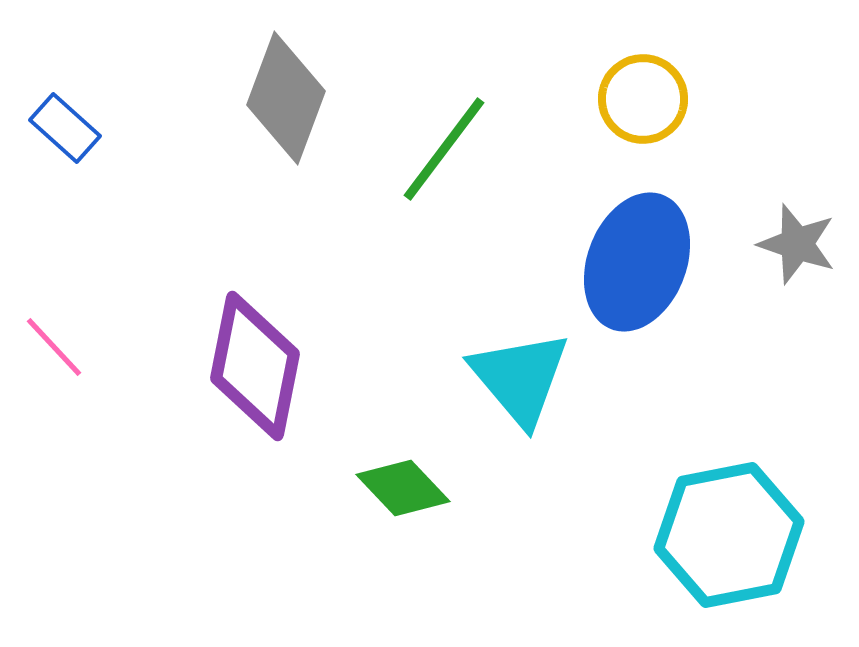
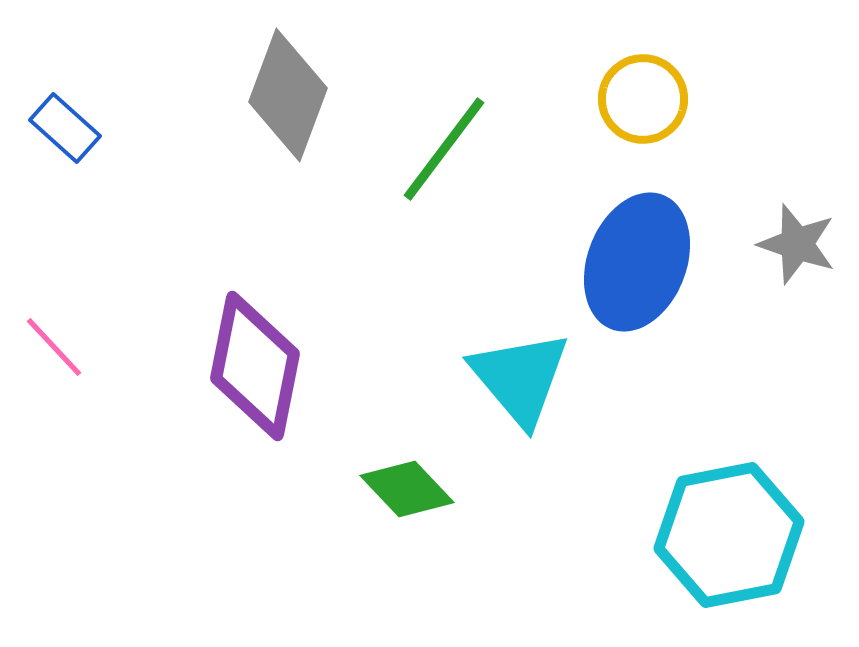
gray diamond: moved 2 px right, 3 px up
green diamond: moved 4 px right, 1 px down
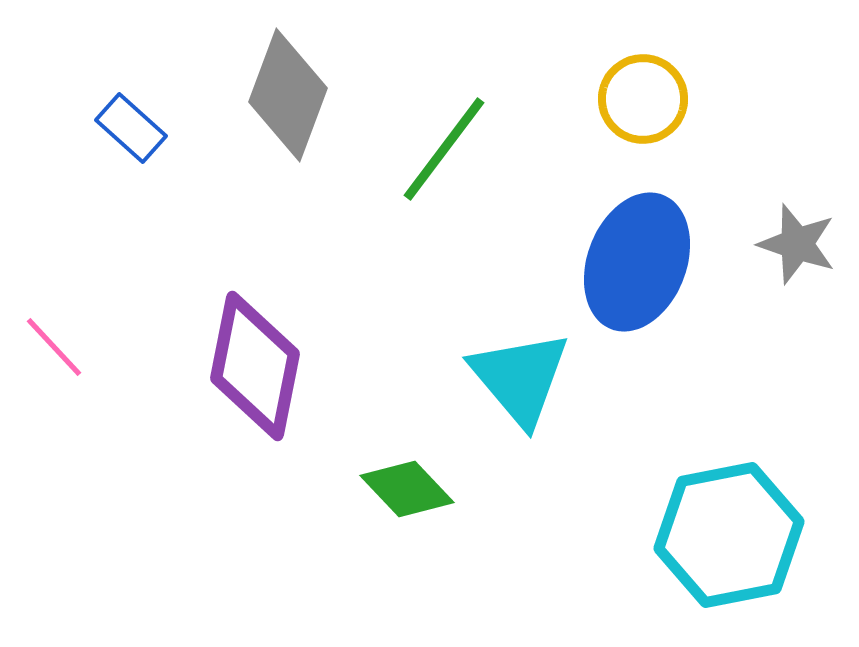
blue rectangle: moved 66 px right
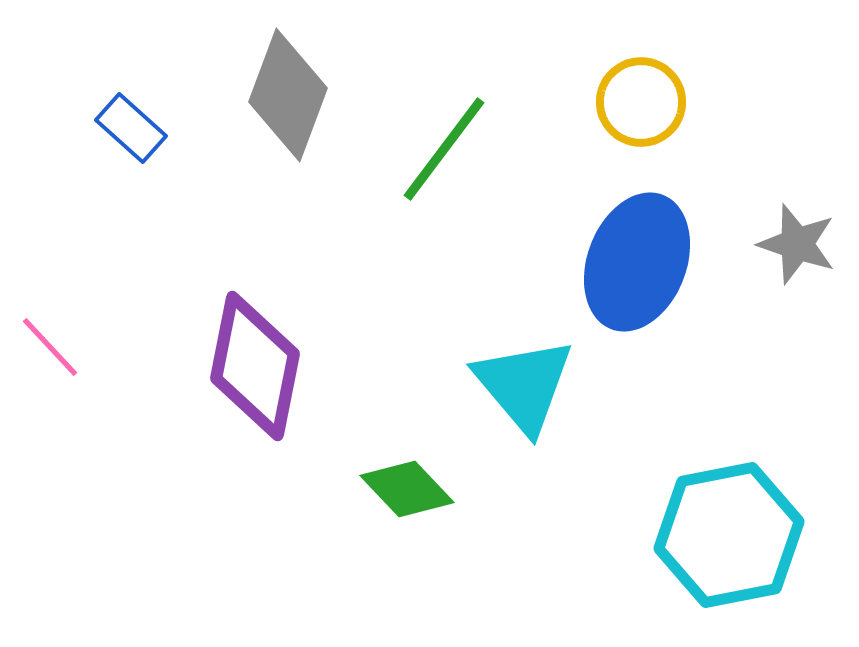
yellow circle: moved 2 px left, 3 px down
pink line: moved 4 px left
cyan triangle: moved 4 px right, 7 px down
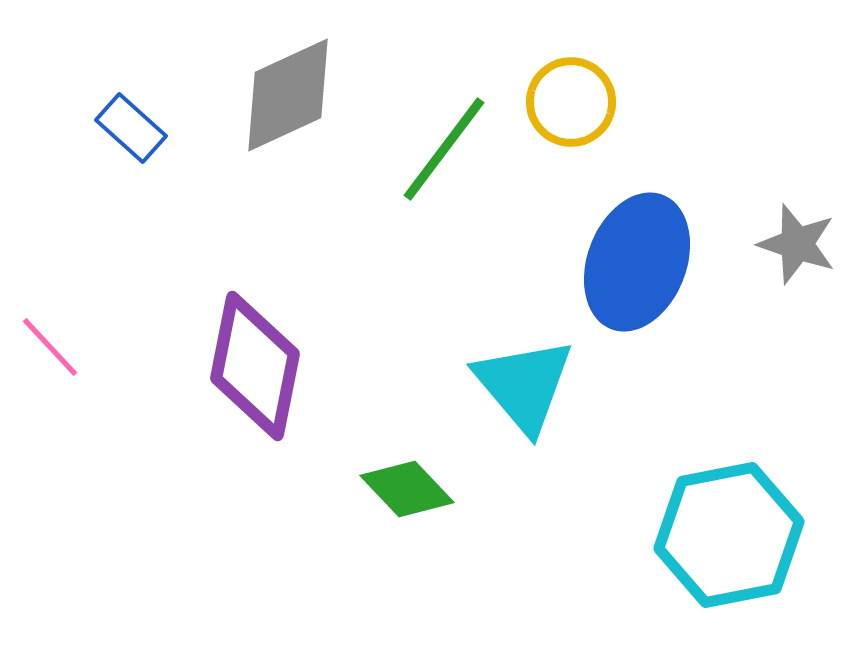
gray diamond: rotated 45 degrees clockwise
yellow circle: moved 70 px left
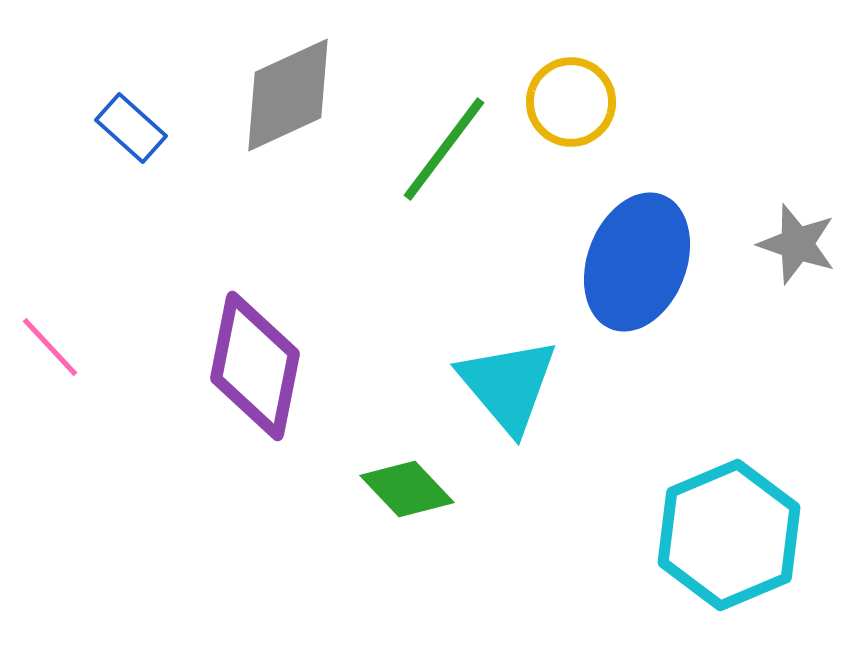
cyan triangle: moved 16 px left
cyan hexagon: rotated 12 degrees counterclockwise
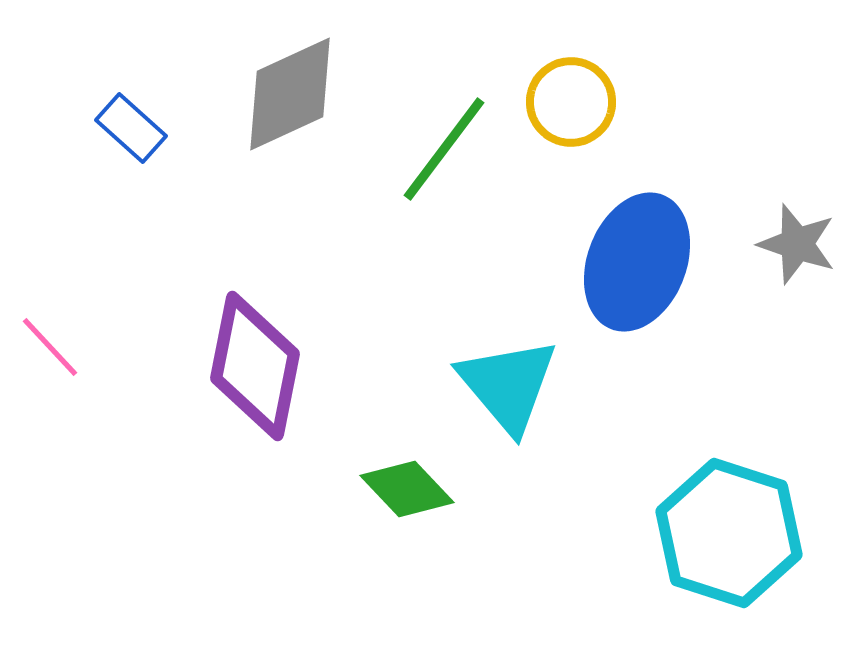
gray diamond: moved 2 px right, 1 px up
cyan hexagon: moved 2 px up; rotated 19 degrees counterclockwise
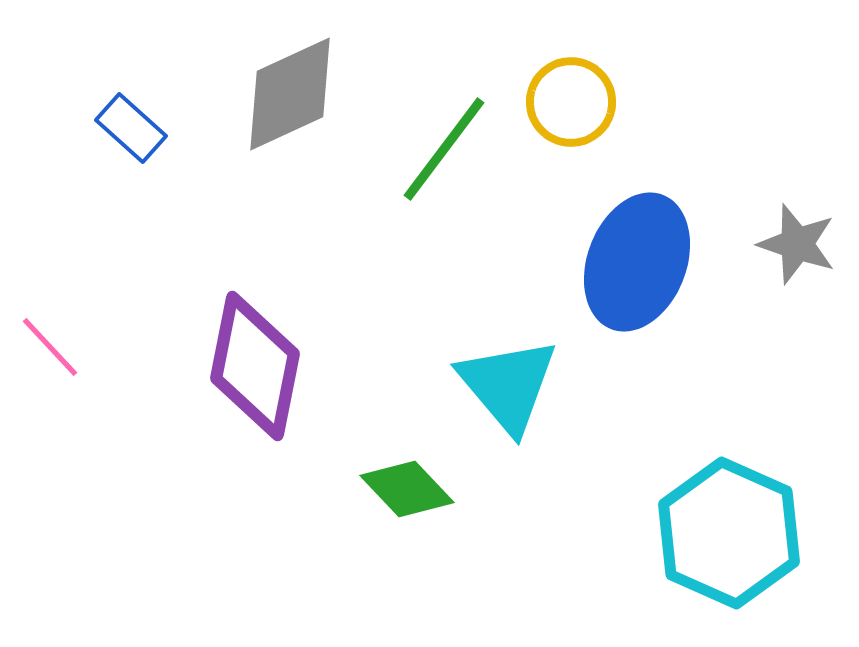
cyan hexagon: rotated 6 degrees clockwise
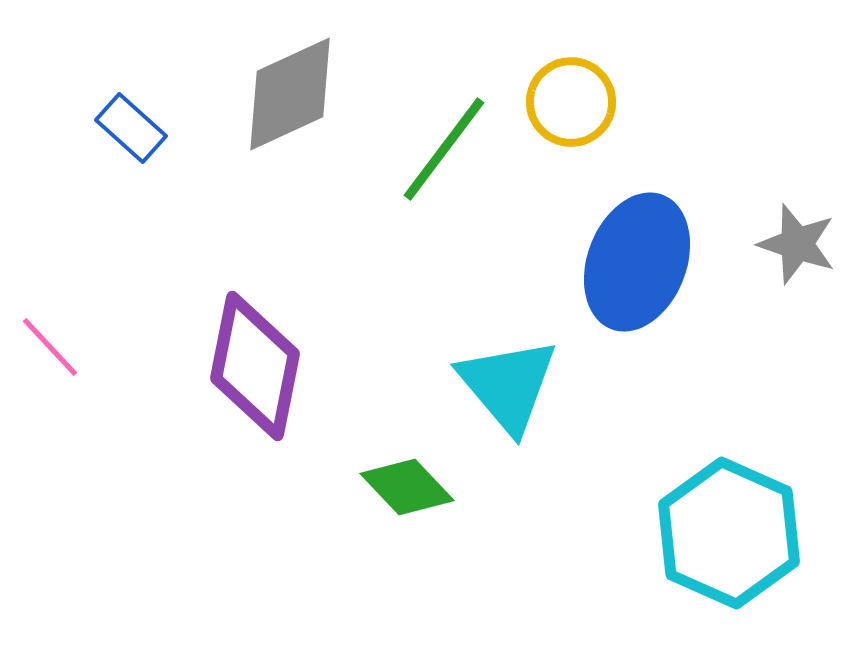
green diamond: moved 2 px up
